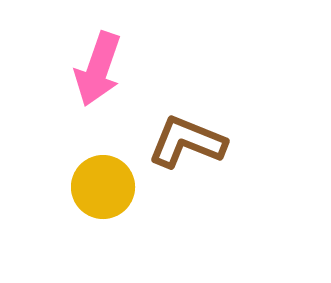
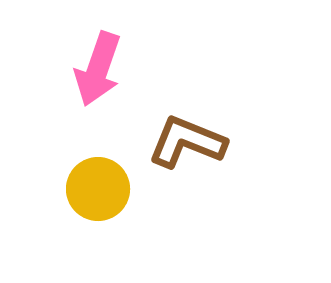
yellow circle: moved 5 px left, 2 px down
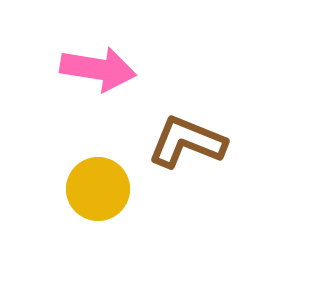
pink arrow: rotated 100 degrees counterclockwise
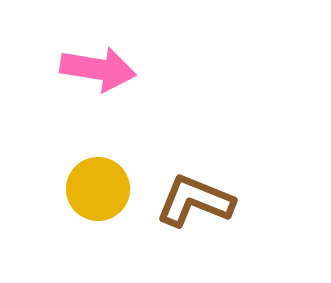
brown L-shape: moved 8 px right, 59 px down
